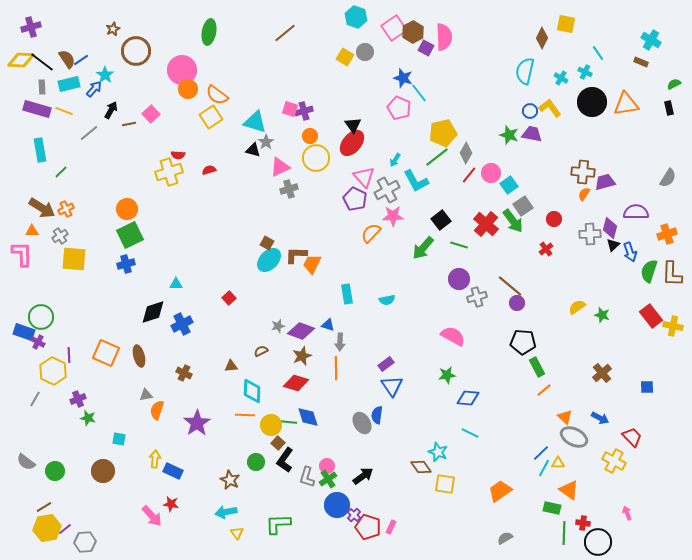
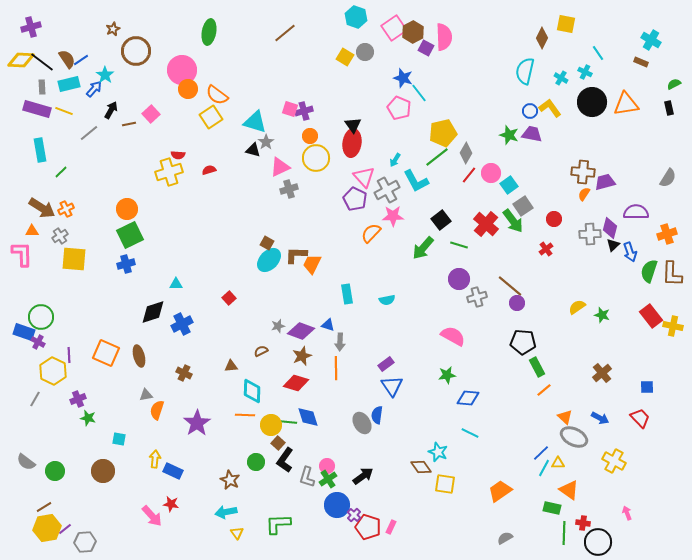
red ellipse at (352, 143): rotated 32 degrees counterclockwise
red trapezoid at (632, 437): moved 8 px right, 19 px up
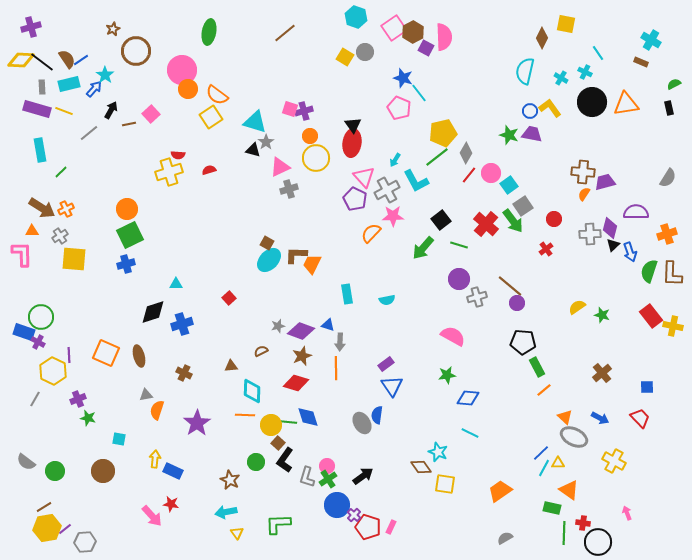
blue cross at (182, 324): rotated 10 degrees clockwise
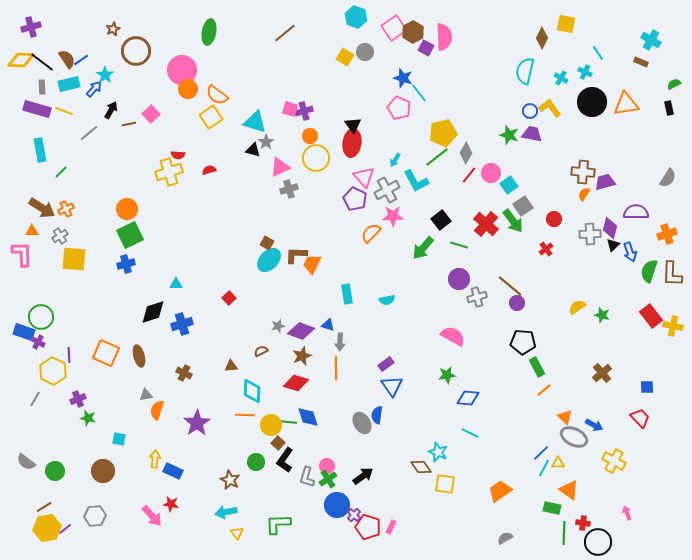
blue arrow at (600, 418): moved 6 px left, 7 px down
gray hexagon at (85, 542): moved 10 px right, 26 px up
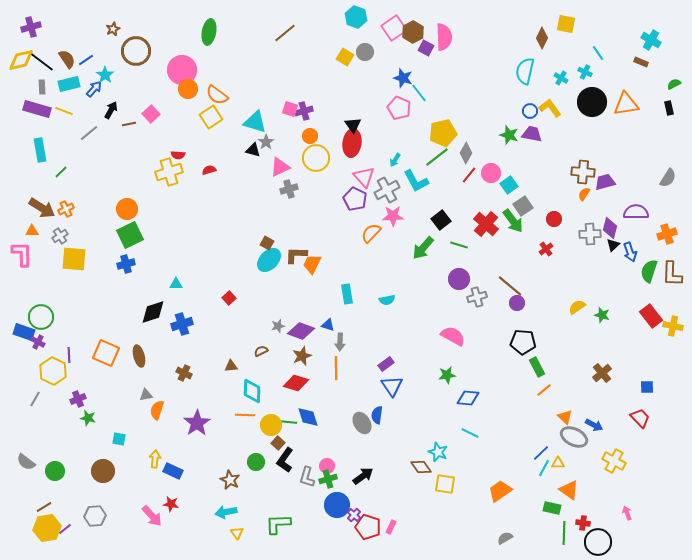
yellow diamond at (21, 60): rotated 16 degrees counterclockwise
blue line at (81, 60): moved 5 px right
green cross at (328, 479): rotated 18 degrees clockwise
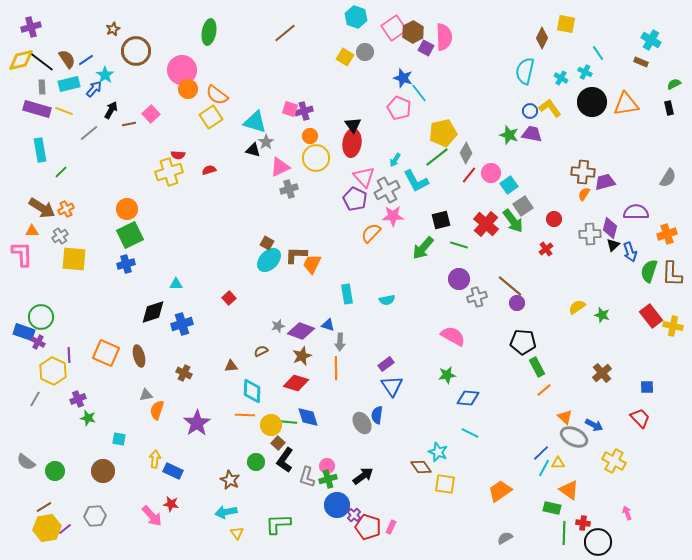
black square at (441, 220): rotated 24 degrees clockwise
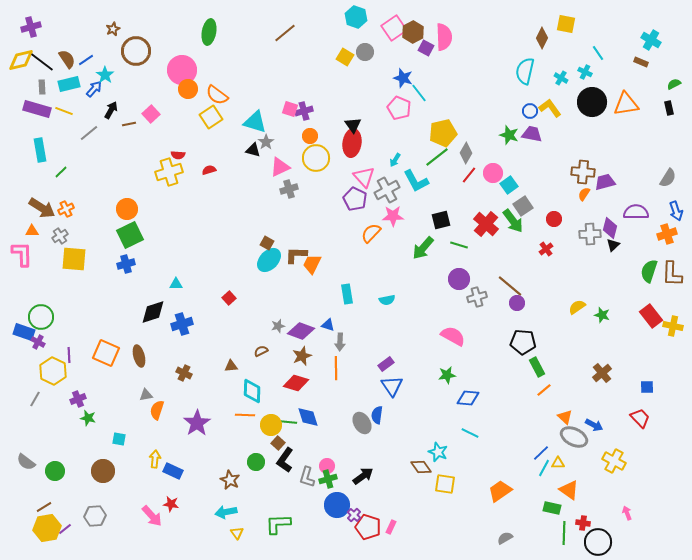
pink circle at (491, 173): moved 2 px right
blue arrow at (630, 252): moved 46 px right, 41 px up
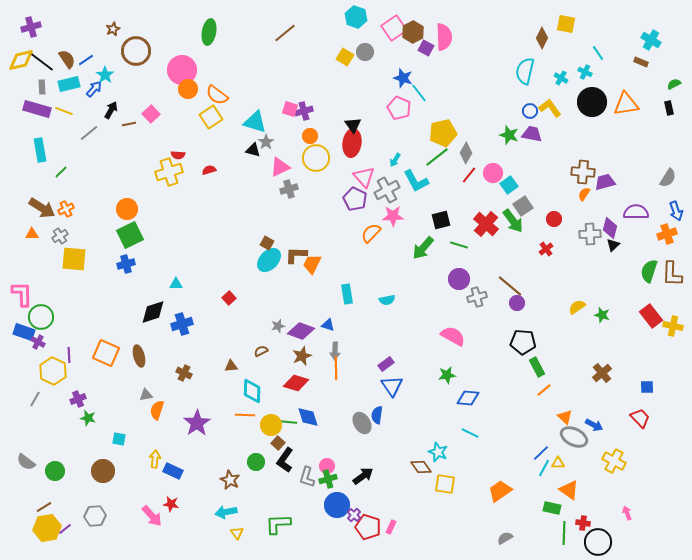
orange triangle at (32, 231): moved 3 px down
pink L-shape at (22, 254): moved 40 px down
gray arrow at (340, 342): moved 5 px left, 9 px down
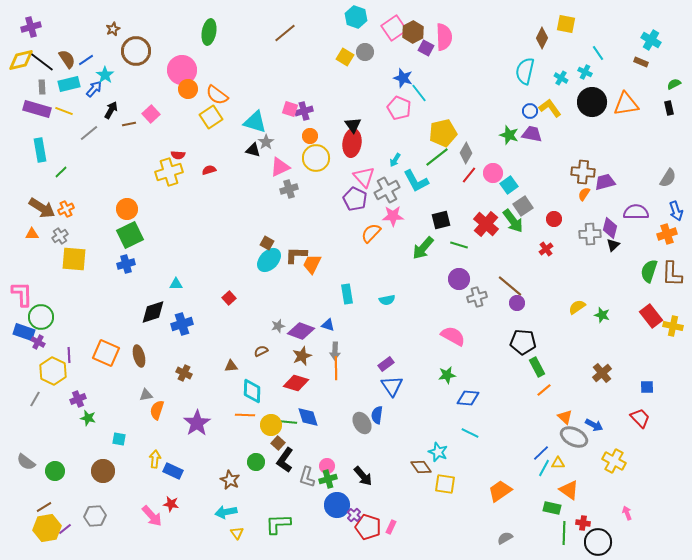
black arrow at (363, 476): rotated 85 degrees clockwise
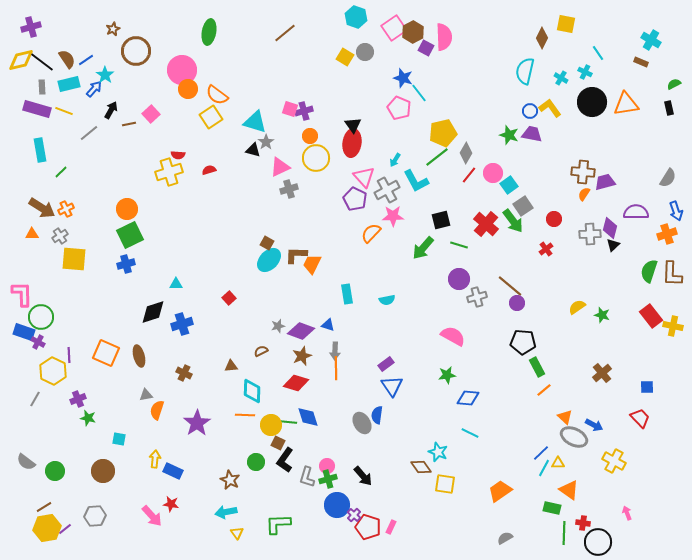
brown square at (278, 443): rotated 16 degrees counterclockwise
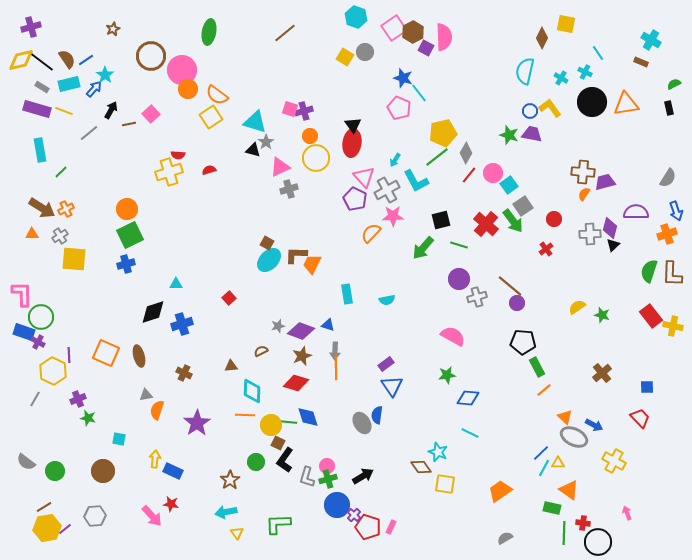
brown circle at (136, 51): moved 15 px right, 5 px down
gray rectangle at (42, 87): rotated 56 degrees counterclockwise
black arrow at (363, 476): rotated 80 degrees counterclockwise
brown star at (230, 480): rotated 12 degrees clockwise
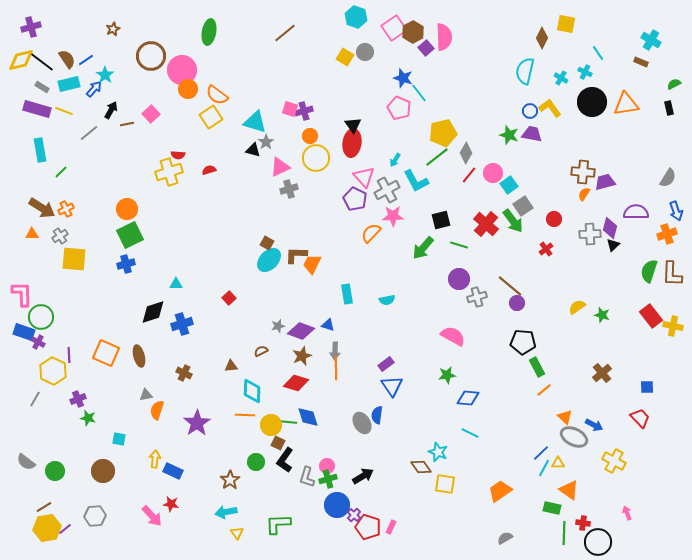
purple square at (426, 48): rotated 21 degrees clockwise
brown line at (129, 124): moved 2 px left
